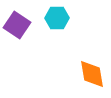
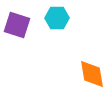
purple square: rotated 16 degrees counterclockwise
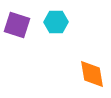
cyan hexagon: moved 1 px left, 4 px down
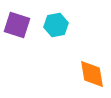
cyan hexagon: moved 3 px down; rotated 10 degrees counterclockwise
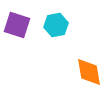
orange diamond: moved 3 px left, 2 px up
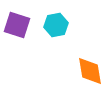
orange diamond: moved 1 px right, 1 px up
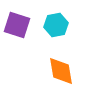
orange diamond: moved 29 px left
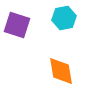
cyan hexagon: moved 8 px right, 7 px up
